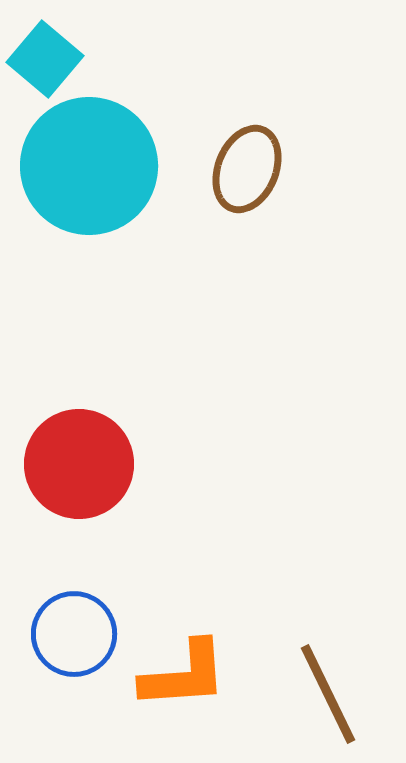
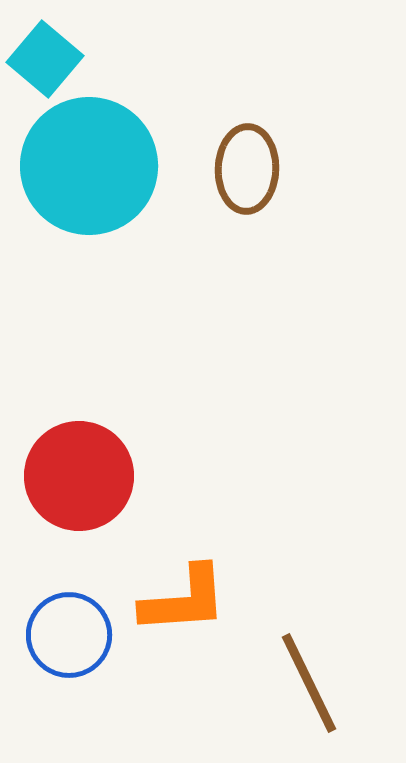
brown ellipse: rotated 20 degrees counterclockwise
red circle: moved 12 px down
blue circle: moved 5 px left, 1 px down
orange L-shape: moved 75 px up
brown line: moved 19 px left, 11 px up
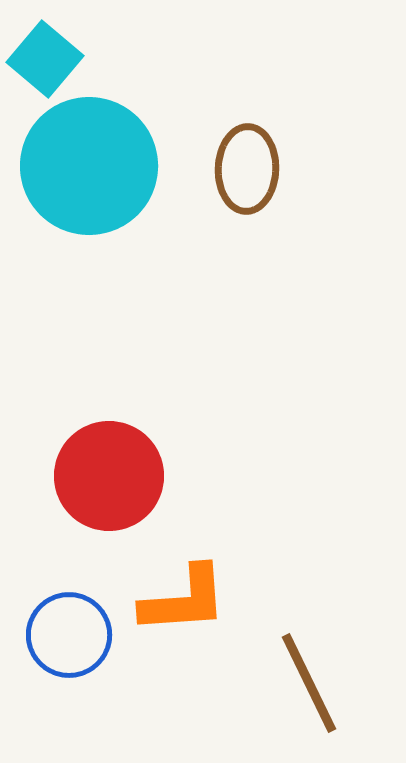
red circle: moved 30 px right
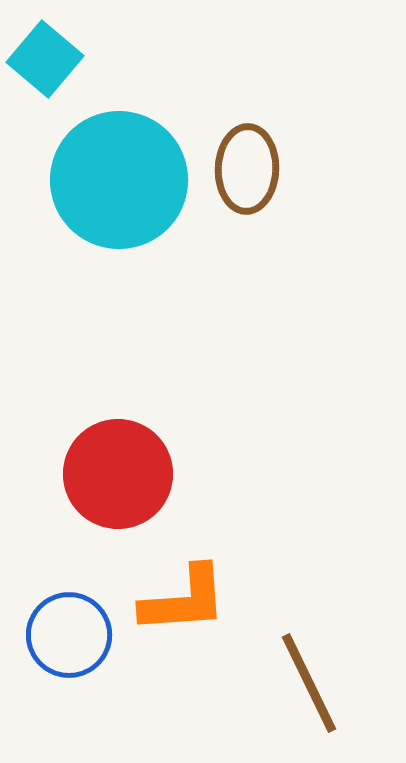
cyan circle: moved 30 px right, 14 px down
red circle: moved 9 px right, 2 px up
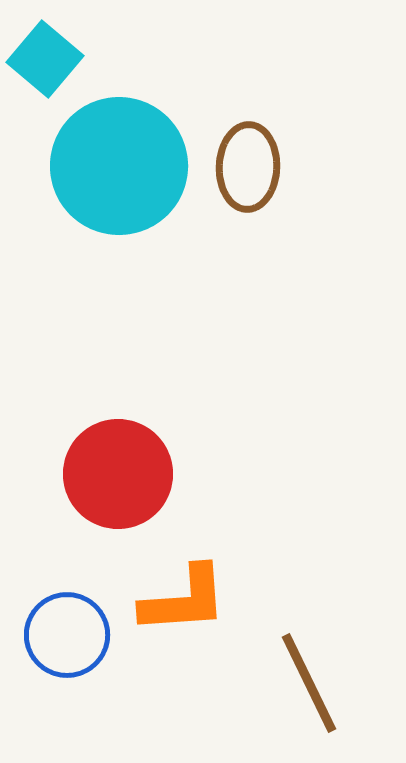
brown ellipse: moved 1 px right, 2 px up
cyan circle: moved 14 px up
blue circle: moved 2 px left
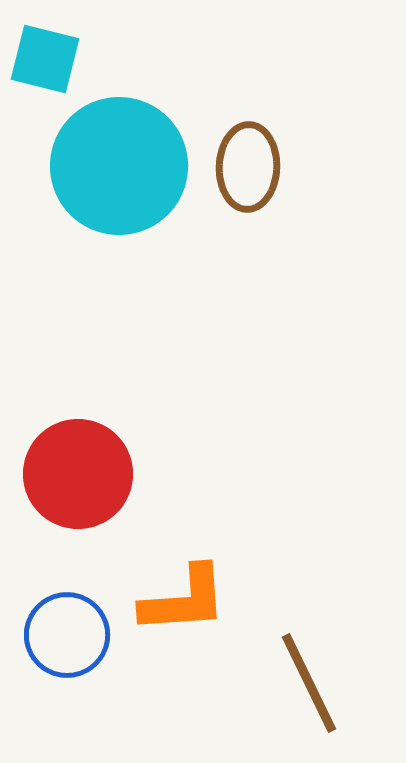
cyan square: rotated 26 degrees counterclockwise
red circle: moved 40 px left
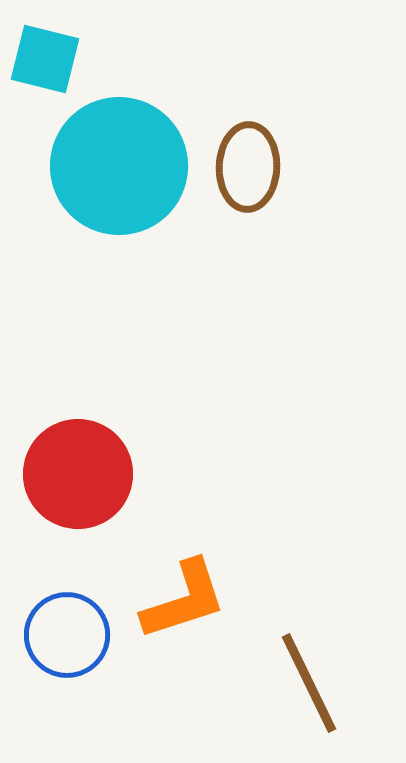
orange L-shape: rotated 14 degrees counterclockwise
